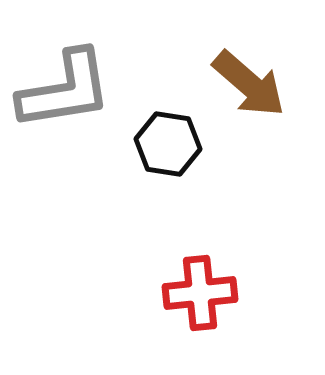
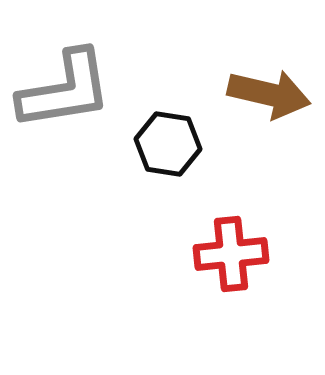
brown arrow: moved 20 px right, 10 px down; rotated 28 degrees counterclockwise
red cross: moved 31 px right, 39 px up
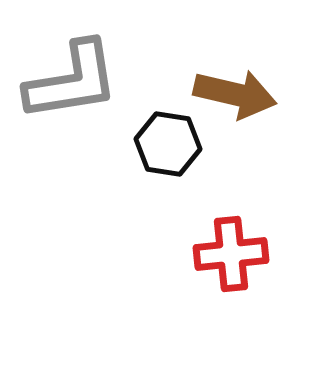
gray L-shape: moved 7 px right, 9 px up
brown arrow: moved 34 px left
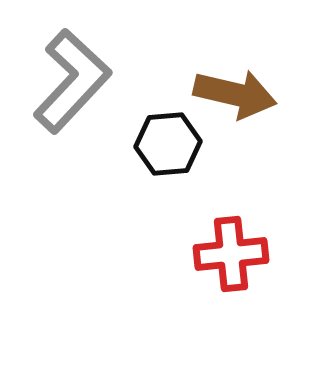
gray L-shape: rotated 38 degrees counterclockwise
black hexagon: rotated 14 degrees counterclockwise
